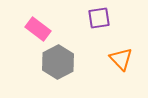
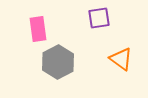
pink rectangle: rotated 45 degrees clockwise
orange triangle: rotated 10 degrees counterclockwise
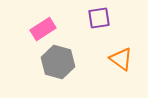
pink rectangle: moved 5 px right; rotated 65 degrees clockwise
gray hexagon: rotated 16 degrees counterclockwise
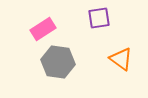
gray hexagon: rotated 8 degrees counterclockwise
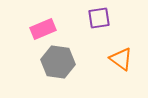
pink rectangle: rotated 10 degrees clockwise
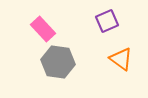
purple square: moved 8 px right, 3 px down; rotated 15 degrees counterclockwise
pink rectangle: rotated 70 degrees clockwise
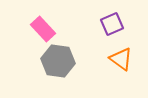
purple square: moved 5 px right, 3 px down
gray hexagon: moved 1 px up
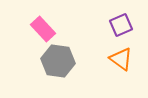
purple square: moved 9 px right, 1 px down
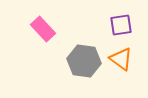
purple square: rotated 15 degrees clockwise
gray hexagon: moved 26 px right
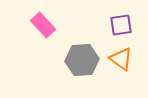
pink rectangle: moved 4 px up
gray hexagon: moved 2 px left, 1 px up; rotated 12 degrees counterclockwise
